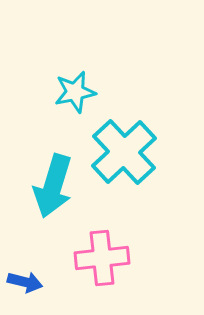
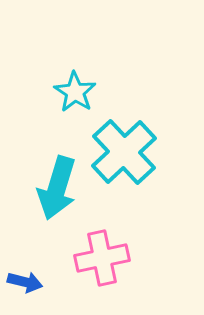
cyan star: rotated 27 degrees counterclockwise
cyan arrow: moved 4 px right, 2 px down
pink cross: rotated 6 degrees counterclockwise
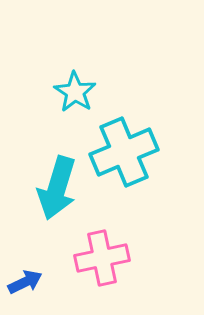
cyan cross: rotated 20 degrees clockwise
blue arrow: rotated 40 degrees counterclockwise
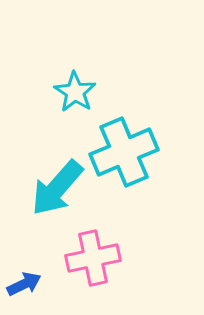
cyan arrow: rotated 24 degrees clockwise
pink cross: moved 9 px left
blue arrow: moved 1 px left, 2 px down
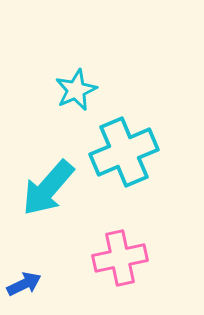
cyan star: moved 1 px right, 2 px up; rotated 15 degrees clockwise
cyan arrow: moved 9 px left
pink cross: moved 27 px right
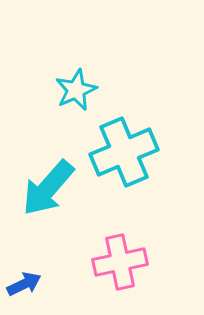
pink cross: moved 4 px down
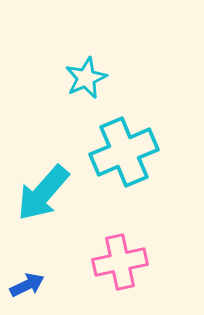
cyan star: moved 10 px right, 12 px up
cyan arrow: moved 5 px left, 5 px down
blue arrow: moved 3 px right, 1 px down
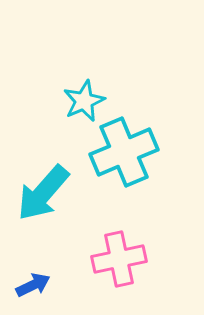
cyan star: moved 2 px left, 23 px down
pink cross: moved 1 px left, 3 px up
blue arrow: moved 6 px right
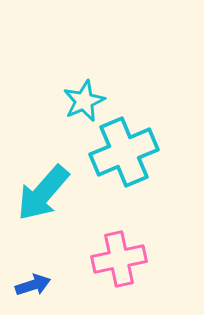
blue arrow: rotated 8 degrees clockwise
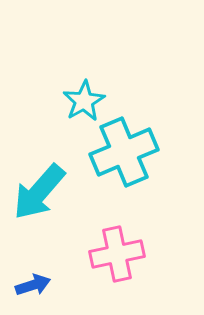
cyan star: rotated 6 degrees counterclockwise
cyan arrow: moved 4 px left, 1 px up
pink cross: moved 2 px left, 5 px up
